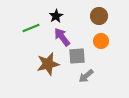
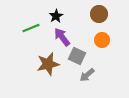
brown circle: moved 2 px up
orange circle: moved 1 px right, 1 px up
gray square: rotated 30 degrees clockwise
gray arrow: moved 1 px right, 1 px up
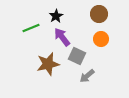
orange circle: moved 1 px left, 1 px up
gray arrow: moved 1 px down
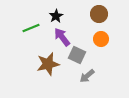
gray square: moved 1 px up
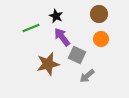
black star: rotated 16 degrees counterclockwise
